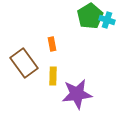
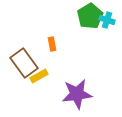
yellow rectangle: moved 14 px left; rotated 60 degrees clockwise
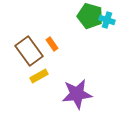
green pentagon: rotated 25 degrees counterclockwise
orange rectangle: rotated 24 degrees counterclockwise
brown rectangle: moved 5 px right, 12 px up
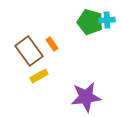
green pentagon: moved 6 px down
cyan cross: rotated 21 degrees counterclockwise
purple star: moved 9 px right, 3 px down
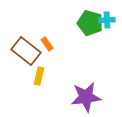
green pentagon: moved 1 px down
orange rectangle: moved 5 px left
brown rectangle: moved 3 px left; rotated 16 degrees counterclockwise
yellow rectangle: rotated 48 degrees counterclockwise
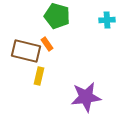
green pentagon: moved 33 px left, 7 px up
brown rectangle: rotated 24 degrees counterclockwise
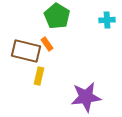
green pentagon: rotated 15 degrees clockwise
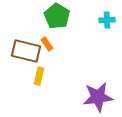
purple star: moved 12 px right
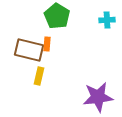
orange rectangle: rotated 40 degrees clockwise
brown rectangle: moved 3 px right, 1 px up
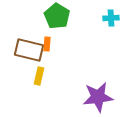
cyan cross: moved 4 px right, 2 px up
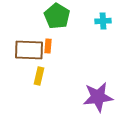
cyan cross: moved 8 px left, 3 px down
orange rectangle: moved 1 px right, 2 px down
brown rectangle: rotated 12 degrees counterclockwise
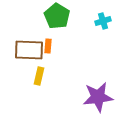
cyan cross: rotated 14 degrees counterclockwise
